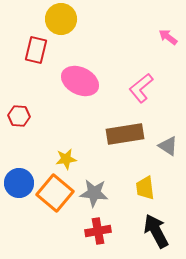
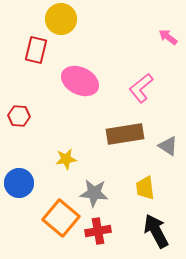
orange square: moved 6 px right, 25 px down
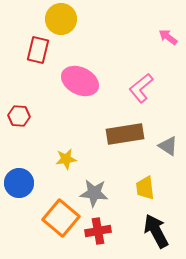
red rectangle: moved 2 px right
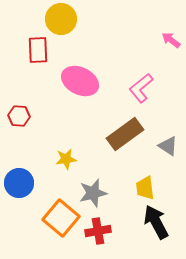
pink arrow: moved 3 px right, 3 px down
red rectangle: rotated 16 degrees counterclockwise
brown rectangle: rotated 27 degrees counterclockwise
gray star: moved 1 px left; rotated 20 degrees counterclockwise
black arrow: moved 9 px up
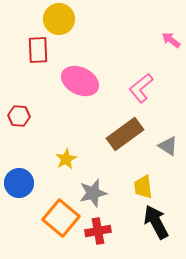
yellow circle: moved 2 px left
yellow star: rotated 20 degrees counterclockwise
yellow trapezoid: moved 2 px left, 1 px up
